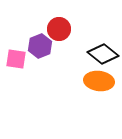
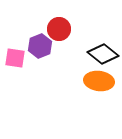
pink square: moved 1 px left, 1 px up
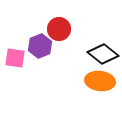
orange ellipse: moved 1 px right
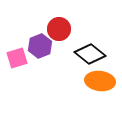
black diamond: moved 13 px left
pink square: moved 2 px right; rotated 25 degrees counterclockwise
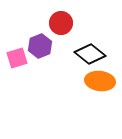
red circle: moved 2 px right, 6 px up
